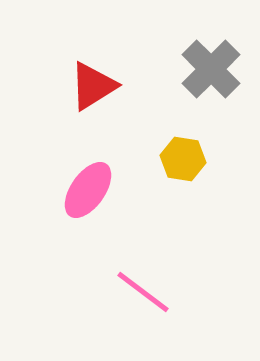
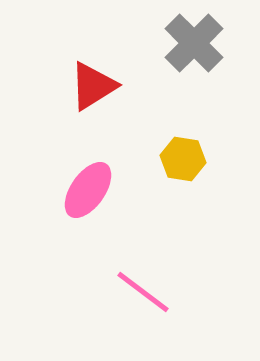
gray cross: moved 17 px left, 26 px up
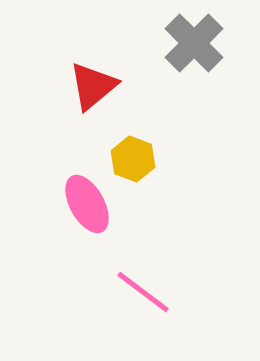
red triangle: rotated 8 degrees counterclockwise
yellow hexagon: moved 50 px left; rotated 12 degrees clockwise
pink ellipse: moved 1 px left, 14 px down; rotated 64 degrees counterclockwise
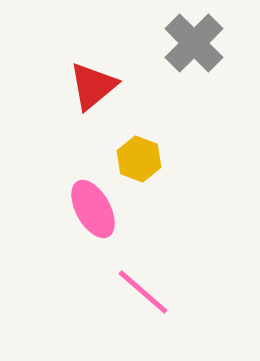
yellow hexagon: moved 6 px right
pink ellipse: moved 6 px right, 5 px down
pink line: rotated 4 degrees clockwise
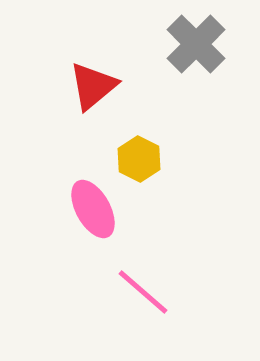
gray cross: moved 2 px right, 1 px down
yellow hexagon: rotated 6 degrees clockwise
